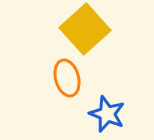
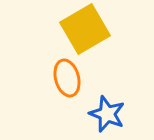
yellow square: rotated 12 degrees clockwise
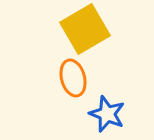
orange ellipse: moved 6 px right
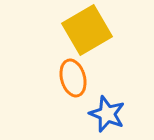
yellow square: moved 2 px right, 1 px down
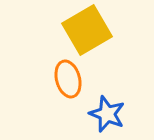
orange ellipse: moved 5 px left, 1 px down
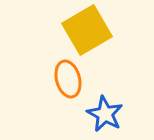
blue star: moved 2 px left; rotated 6 degrees clockwise
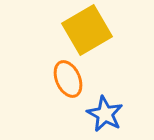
orange ellipse: rotated 9 degrees counterclockwise
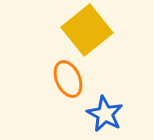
yellow square: rotated 9 degrees counterclockwise
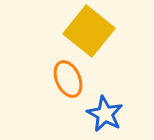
yellow square: moved 2 px right, 1 px down; rotated 12 degrees counterclockwise
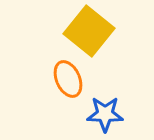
blue star: rotated 27 degrees counterclockwise
